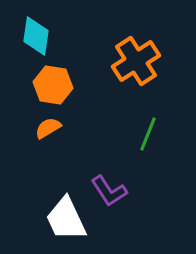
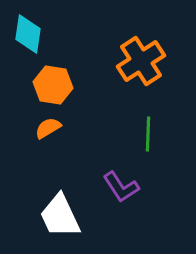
cyan diamond: moved 8 px left, 2 px up
orange cross: moved 5 px right
green line: rotated 20 degrees counterclockwise
purple L-shape: moved 12 px right, 4 px up
white trapezoid: moved 6 px left, 3 px up
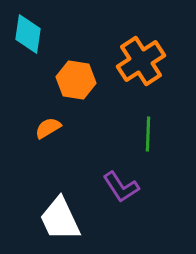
orange hexagon: moved 23 px right, 5 px up
white trapezoid: moved 3 px down
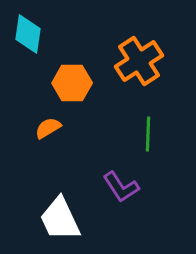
orange cross: moved 2 px left
orange hexagon: moved 4 px left, 3 px down; rotated 9 degrees counterclockwise
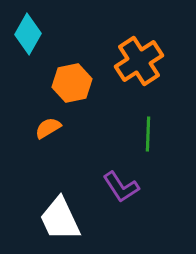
cyan diamond: rotated 21 degrees clockwise
orange hexagon: rotated 12 degrees counterclockwise
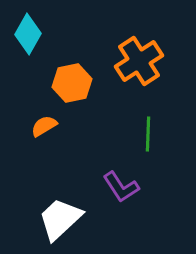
orange semicircle: moved 4 px left, 2 px up
white trapezoid: rotated 72 degrees clockwise
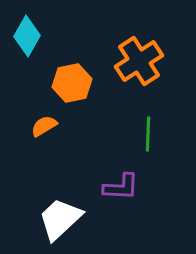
cyan diamond: moved 1 px left, 2 px down
purple L-shape: rotated 54 degrees counterclockwise
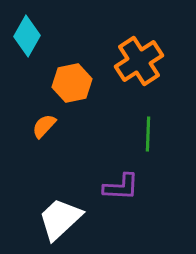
orange semicircle: rotated 16 degrees counterclockwise
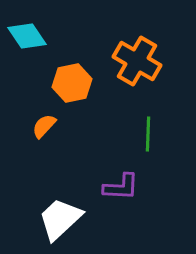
cyan diamond: rotated 63 degrees counterclockwise
orange cross: moved 2 px left; rotated 27 degrees counterclockwise
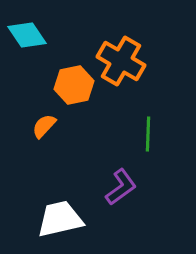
cyan diamond: moved 1 px up
orange cross: moved 16 px left
orange hexagon: moved 2 px right, 2 px down
purple L-shape: rotated 39 degrees counterclockwise
white trapezoid: rotated 30 degrees clockwise
